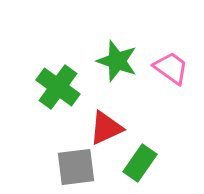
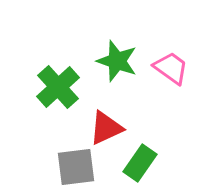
green cross: rotated 12 degrees clockwise
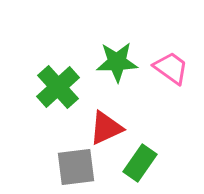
green star: moved 1 px down; rotated 21 degrees counterclockwise
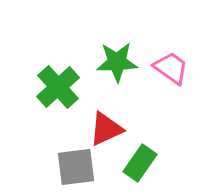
red triangle: moved 1 px down
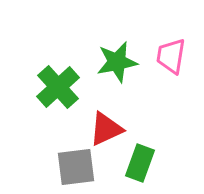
green star: rotated 9 degrees counterclockwise
pink trapezoid: moved 12 px up; rotated 117 degrees counterclockwise
green rectangle: rotated 15 degrees counterclockwise
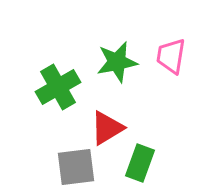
green cross: rotated 12 degrees clockwise
red triangle: moved 1 px right, 1 px up; rotated 6 degrees counterclockwise
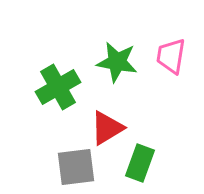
green star: rotated 21 degrees clockwise
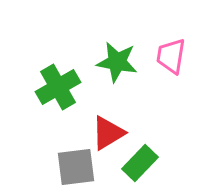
red triangle: moved 1 px right, 5 px down
green rectangle: rotated 24 degrees clockwise
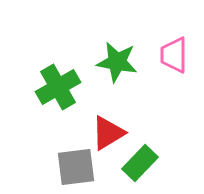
pink trapezoid: moved 3 px right, 1 px up; rotated 9 degrees counterclockwise
